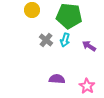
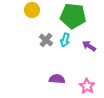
green pentagon: moved 4 px right
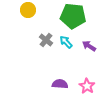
yellow circle: moved 4 px left
cyan arrow: moved 1 px right, 2 px down; rotated 120 degrees clockwise
purple semicircle: moved 3 px right, 5 px down
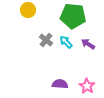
purple arrow: moved 1 px left, 2 px up
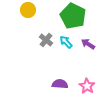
green pentagon: rotated 20 degrees clockwise
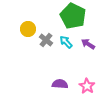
yellow circle: moved 19 px down
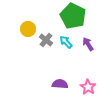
purple arrow: rotated 24 degrees clockwise
pink star: moved 1 px right, 1 px down
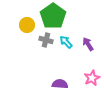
green pentagon: moved 20 px left; rotated 10 degrees clockwise
yellow circle: moved 1 px left, 4 px up
gray cross: rotated 24 degrees counterclockwise
pink star: moved 4 px right, 9 px up; rotated 14 degrees clockwise
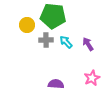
green pentagon: rotated 30 degrees counterclockwise
gray cross: rotated 16 degrees counterclockwise
purple semicircle: moved 4 px left
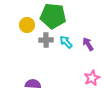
purple semicircle: moved 23 px left
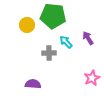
gray cross: moved 3 px right, 13 px down
purple arrow: moved 6 px up
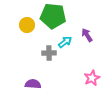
purple arrow: moved 1 px left, 3 px up
cyan arrow: moved 1 px left; rotated 96 degrees clockwise
